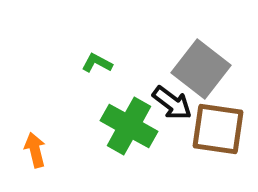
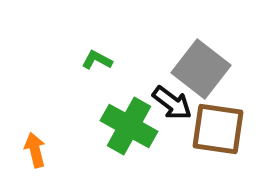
green L-shape: moved 3 px up
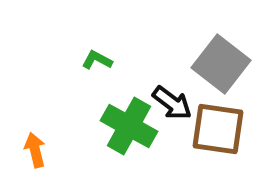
gray square: moved 20 px right, 5 px up
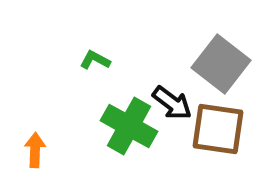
green L-shape: moved 2 px left
orange arrow: rotated 16 degrees clockwise
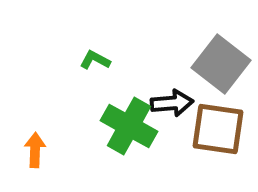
black arrow: rotated 42 degrees counterclockwise
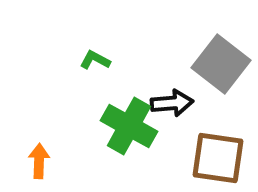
brown square: moved 29 px down
orange arrow: moved 4 px right, 11 px down
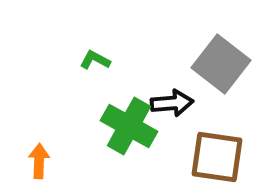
brown square: moved 1 px left, 1 px up
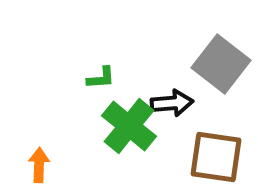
green L-shape: moved 6 px right, 18 px down; rotated 148 degrees clockwise
green cross: rotated 10 degrees clockwise
brown square: moved 1 px left
orange arrow: moved 4 px down
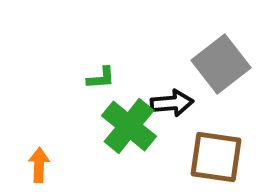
gray square: rotated 14 degrees clockwise
